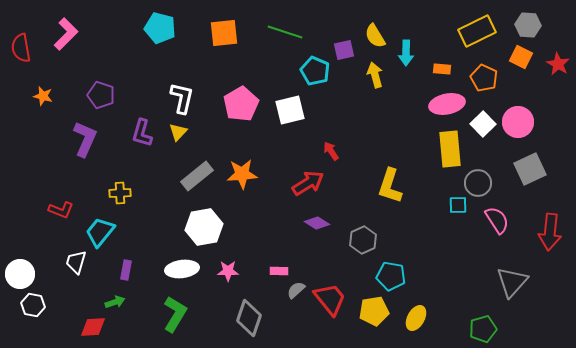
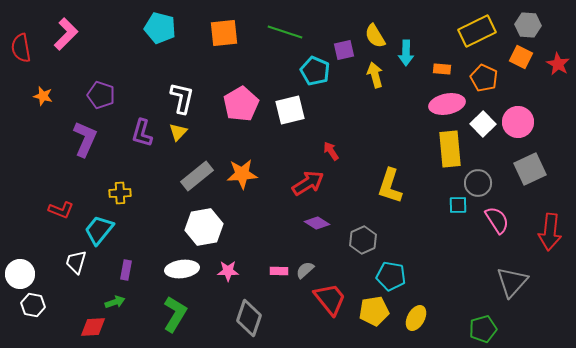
cyan trapezoid at (100, 232): moved 1 px left, 2 px up
gray semicircle at (296, 290): moved 9 px right, 20 px up
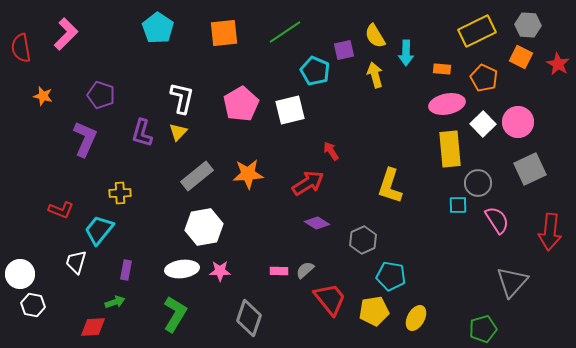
cyan pentagon at (160, 28): moved 2 px left; rotated 20 degrees clockwise
green line at (285, 32): rotated 52 degrees counterclockwise
orange star at (242, 174): moved 6 px right
pink star at (228, 271): moved 8 px left
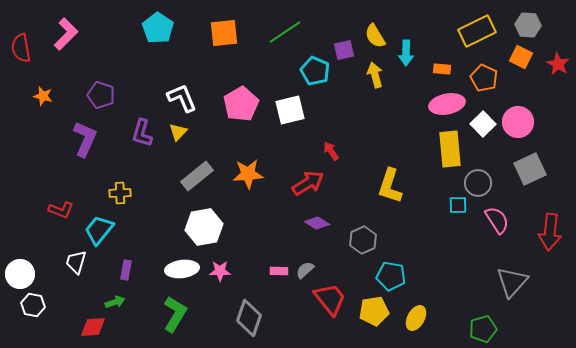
white L-shape at (182, 98): rotated 36 degrees counterclockwise
